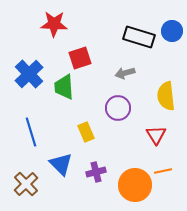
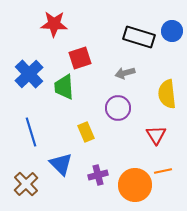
yellow semicircle: moved 1 px right, 2 px up
purple cross: moved 2 px right, 3 px down
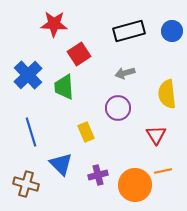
black rectangle: moved 10 px left, 6 px up; rotated 32 degrees counterclockwise
red square: moved 1 px left, 4 px up; rotated 15 degrees counterclockwise
blue cross: moved 1 px left, 1 px down
brown cross: rotated 30 degrees counterclockwise
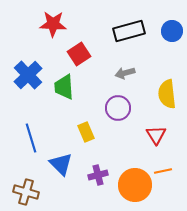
red star: moved 1 px left
blue line: moved 6 px down
brown cross: moved 8 px down
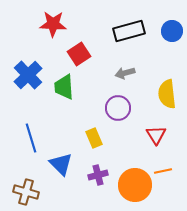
yellow rectangle: moved 8 px right, 6 px down
